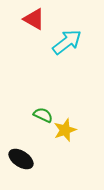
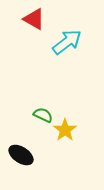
yellow star: rotated 15 degrees counterclockwise
black ellipse: moved 4 px up
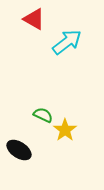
black ellipse: moved 2 px left, 5 px up
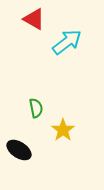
green semicircle: moved 7 px left, 7 px up; rotated 54 degrees clockwise
yellow star: moved 2 px left
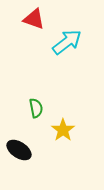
red triangle: rotated 10 degrees counterclockwise
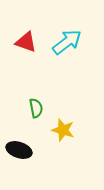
red triangle: moved 8 px left, 23 px down
yellow star: rotated 20 degrees counterclockwise
black ellipse: rotated 15 degrees counterclockwise
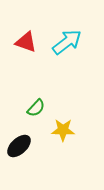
green semicircle: rotated 54 degrees clockwise
yellow star: rotated 15 degrees counterclockwise
black ellipse: moved 4 px up; rotated 60 degrees counterclockwise
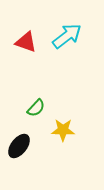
cyan arrow: moved 6 px up
black ellipse: rotated 10 degrees counterclockwise
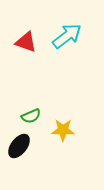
green semicircle: moved 5 px left, 8 px down; rotated 24 degrees clockwise
